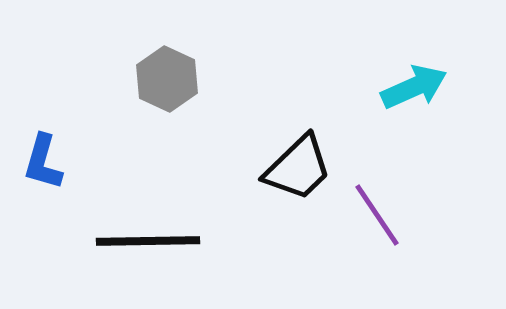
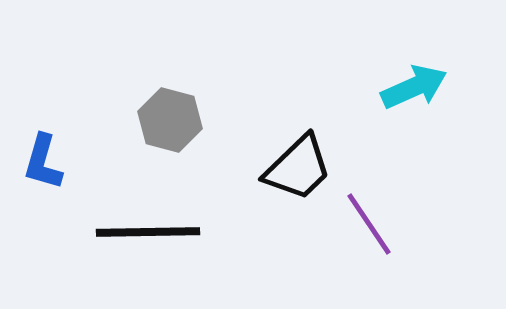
gray hexagon: moved 3 px right, 41 px down; rotated 10 degrees counterclockwise
purple line: moved 8 px left, 9 px down
black line: moved 9 px up
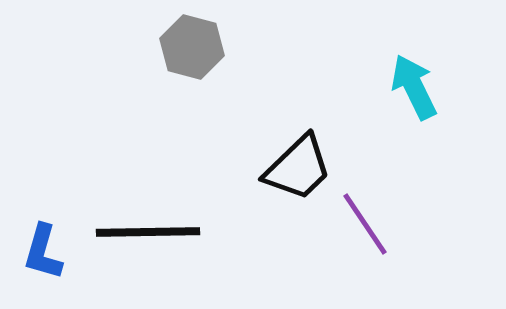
cyan arrow: rotated 92 degrees counterclockwise
gray hexagon: moved 22 px right, 73 px up
blue L-shape: moved 90 px down
purple line: moved 4 px left
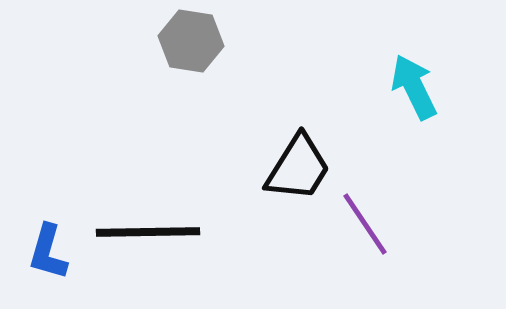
gray hexagon: moved 1 px left, 6 px up; rotated 6 degrees counterclockwise
black trapezoid: rotated 14 degrees counterclockwise
blue L-shape: moved 5 px right
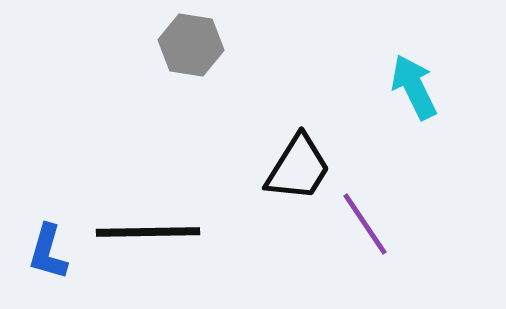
gray hexagon: moved 4 px down
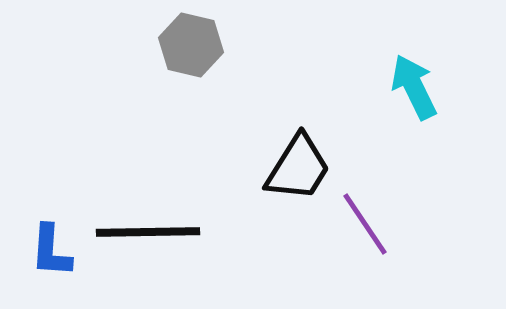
gray hexagon: rotated 4 degrees clockwise
blue L-shape: moved 3 px right, 1 px up; rotated 12 degrees counterclockwise
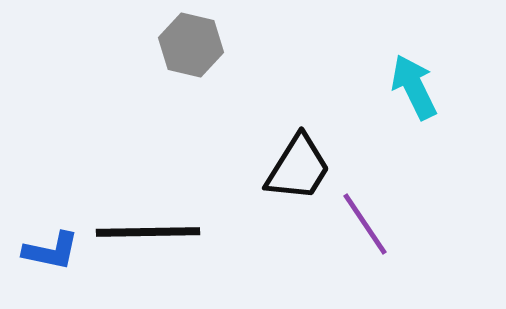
blue L-shape: rotated 82 degrees counterclockwise
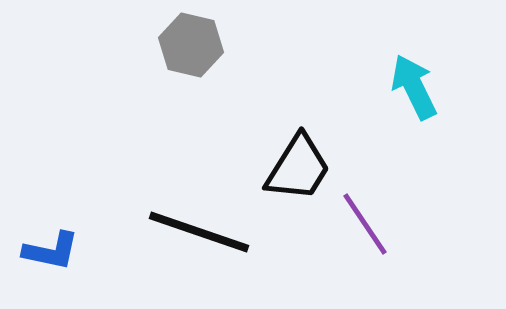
black line: moved 51 px right; rotated 20 degrees clockwise
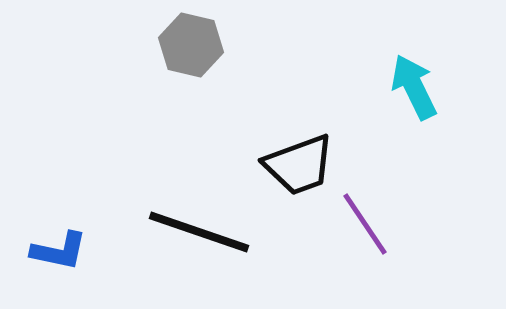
black trapezoid: moved 1 px right, 3 px up; rotated 38 degrees clockwise
blue L-shape: moved 8 px right
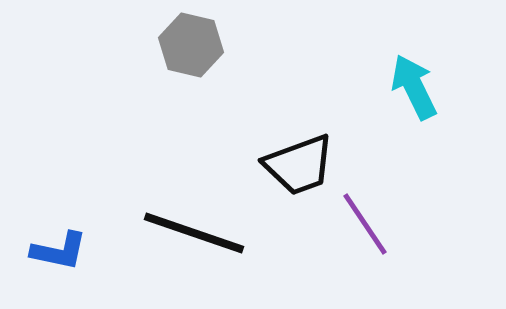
black line: moved 5 px left, 1 px down
